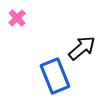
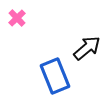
black arrow: moved 5 px right
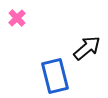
blue rectangle: rotated 8 degrees clockwise
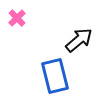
black arrow: moved 8 px left, 8 px up
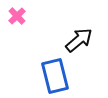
pink cross: moved 2 px up
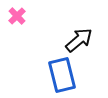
blue rectangle: moved 7 px right, 1 px up
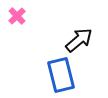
blue rectangle: moved 1 px left
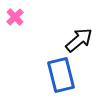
pink cross: moved 2 px left, 1 px down
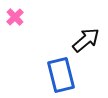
black arrow: moved 7 px right
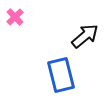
black arrow: moved 1 px left, 4 px up
